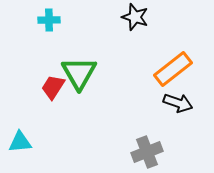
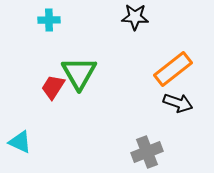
black star: rotated 16 degrees counterclockwise
cyan triangle: rotated 30 degrees clockwise
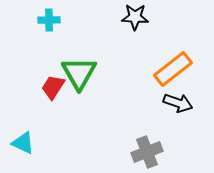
cyan triangle: moved 3 px right, 1 px down
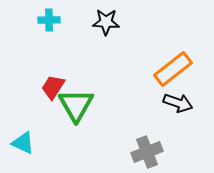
black star: moved 29 px left, 5 px down
green triangle: moved 3 px left, 32 px down
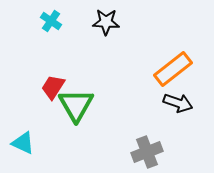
cyan cross: moved 2 px right, 1 px down; rotated 35 degrees clockwise
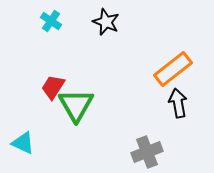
black star: rotated 20 degrees clockwise
black arrow: rotated 120 degrees counterclockwise
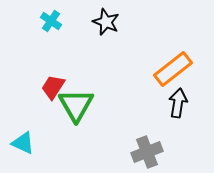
black arrow: rotated 20 degrees clockwise
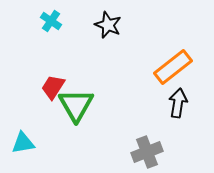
black star: moved 2 px right, 3 px down
orange rectangle: moved 2 px up
cyan triangle: rotated 35 degrees counterclockwise
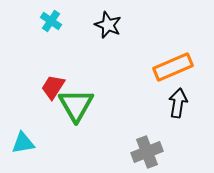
orange rectangle: rotated 15 degrees clockwise
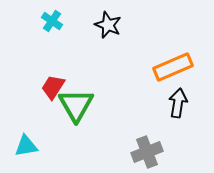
cyan cross: moved 1 px right
cyan triangle: moved 3 px right, 3 px down
